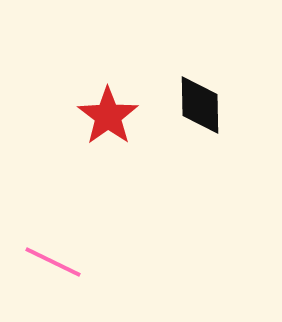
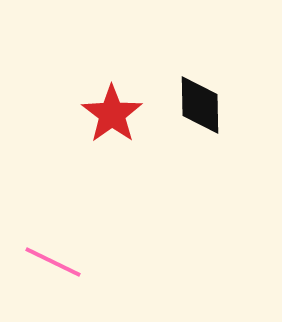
red star: moved 4 px right, 2 px up
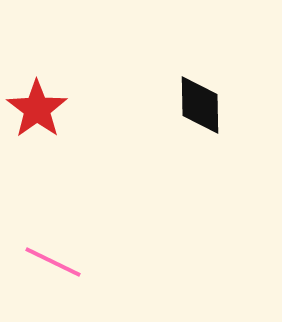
red star: moved 75 px left, 5 px up
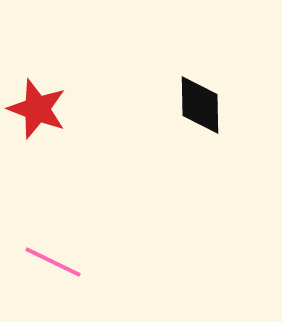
red star: rotated 16 degrees counterclockwise
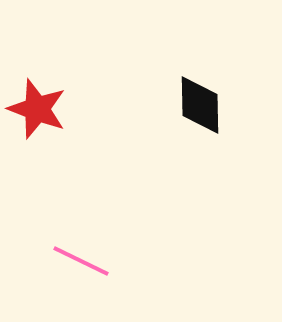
pink line: moved 28 px right, 1 px up
